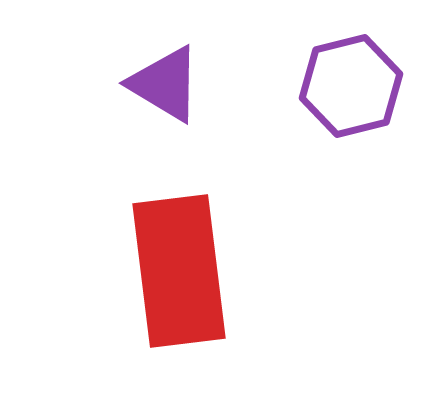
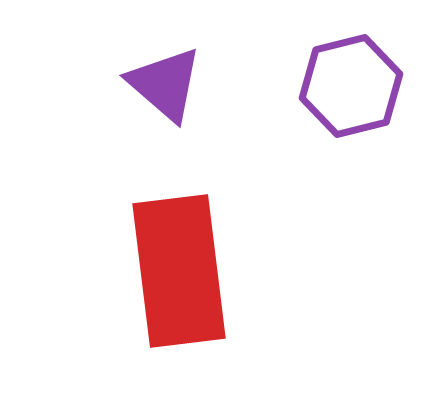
purple triangle: rotated 10 degrees clockwise
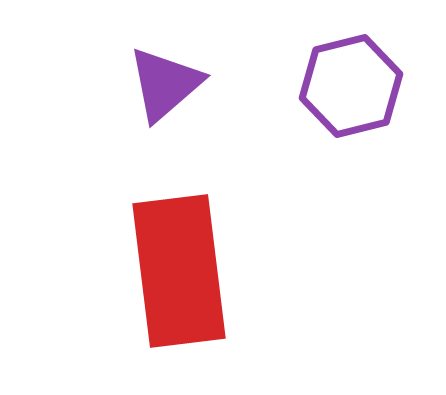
purple triangle: rotated 38 degrees clockwise
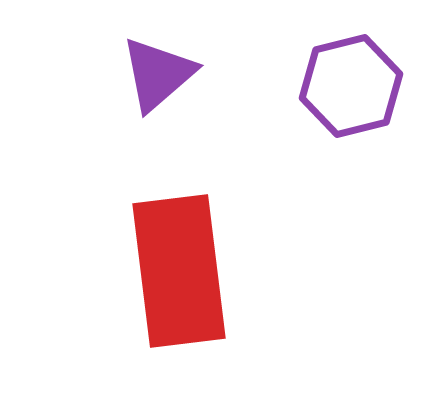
purple triangle: moved 7 px left, 10 px up
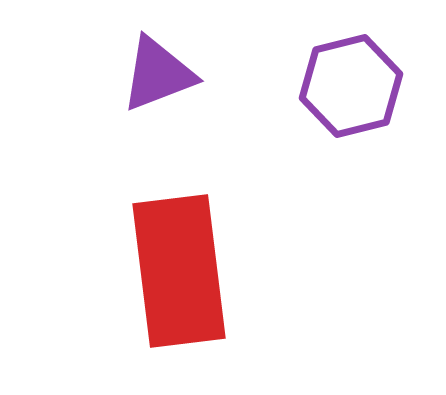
purple triangle: rotated 20 degrees clockwise
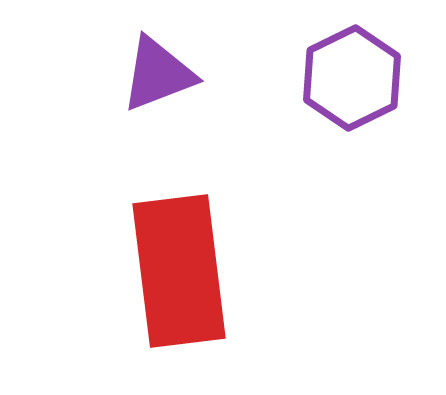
purple hexagon: moved 1 px right, 8 px up; rotated 12 degrees counterclockwise
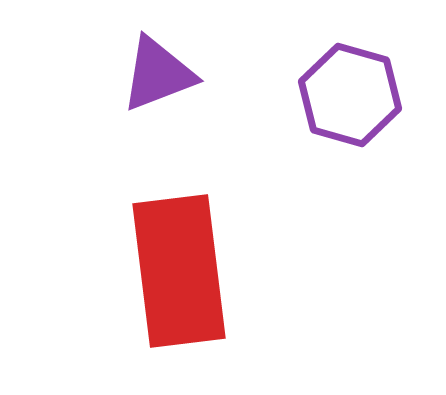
purple hexagon: moved 2 px left, 17 px down; rotated 18 degrees counterclockwise
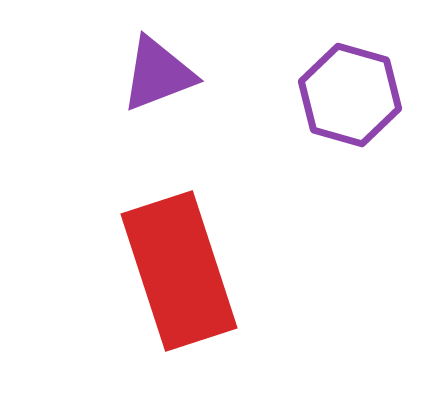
red rectangle: rotated 11 degrees counterclockwise
